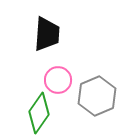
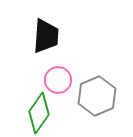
black trapezoid: moved 1 px left, 2 px down
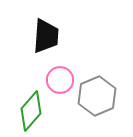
pink circle: moved 2 px right
green diamond: moved 8 px left, 2 px up; rotated 6 degrees clockwise
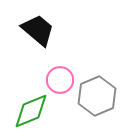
black trapezoid: moved 8 px left, 6 px up; rotated 54 degrees counterclockwise
green diamond: rotated 27 degrees clockwise
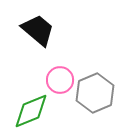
gray hexagon: moved 2 px left, 3 px up
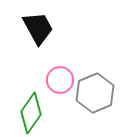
black trapezoid: moved 2 px up; rotated 21 degrees clockwise
green diamond: moved 2 px down; rotated 33 degrees counterclockwise
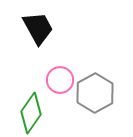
gray hexagon: rotated 6 degrees counterclockwise
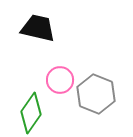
black trapezoid: rotated 48 degrees counterclockwise
gray hexagon: moved 1 px right, 1 px down; rotated 9 degrees counterclockwise
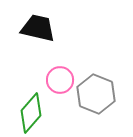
green diamond: rotated 6 degrees clockwise
